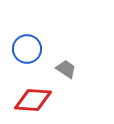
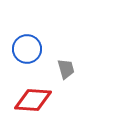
gray trapezoid: rotated 40 degrees clockwise
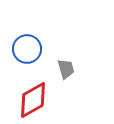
red diamond: rotated 33 degrees counterclockwise
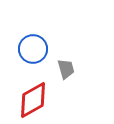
blue circle: moved 6 px right
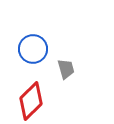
red diamond: moved 2 px left, 1 px down; rotated 15 degrees counterclockwise
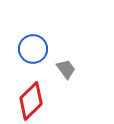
gray trapezoid: rotated 20 degrees counterclockwise
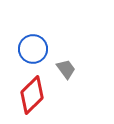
red diamond: moved 1 px right, 6 px up
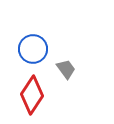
red diamond: rotated 12 degrees counterclockwise
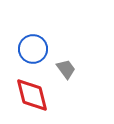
red diamond: rotated 48 degrees counterclockwise
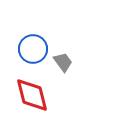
gray trapezoid: moved 3 px left, 7 px up
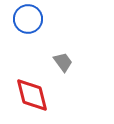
blue circle: moved 5 px left, 30 px up
